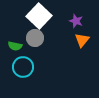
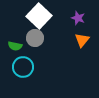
purple star: moved 2 px right, 3 px up
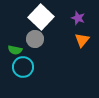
white square: moved 2 px right, 1 px down
gray circle: moved 1 px down
green semicircle: moved 4 px down
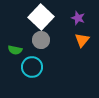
gray circle: moved 6 px right, 1 px down
cyan circle: moved 9 px right
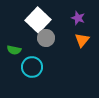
white square: moved 3 px left, 3 px down
gray circle: moved 5 px right, 2 px up
green semicircle: moved 1 px left
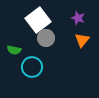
white square: rotated 10 degrees clockwise
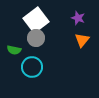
white square: moved 2 px left
gray circle: moved 10 px left
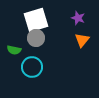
white square: rotated 20 degrees clockwise
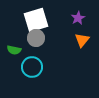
purple star: rotated 24 degrees clockwise
